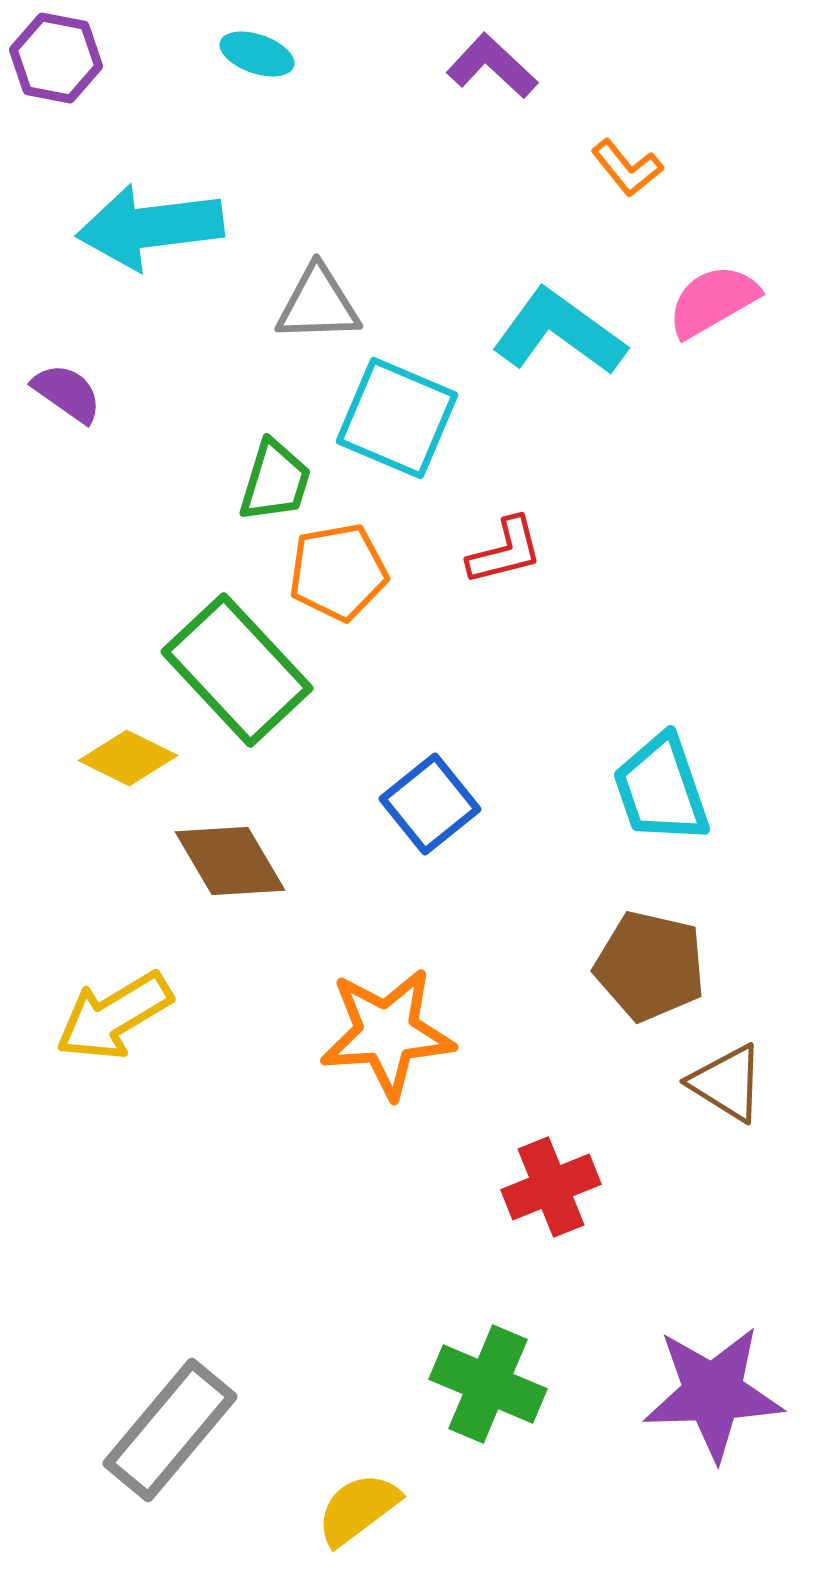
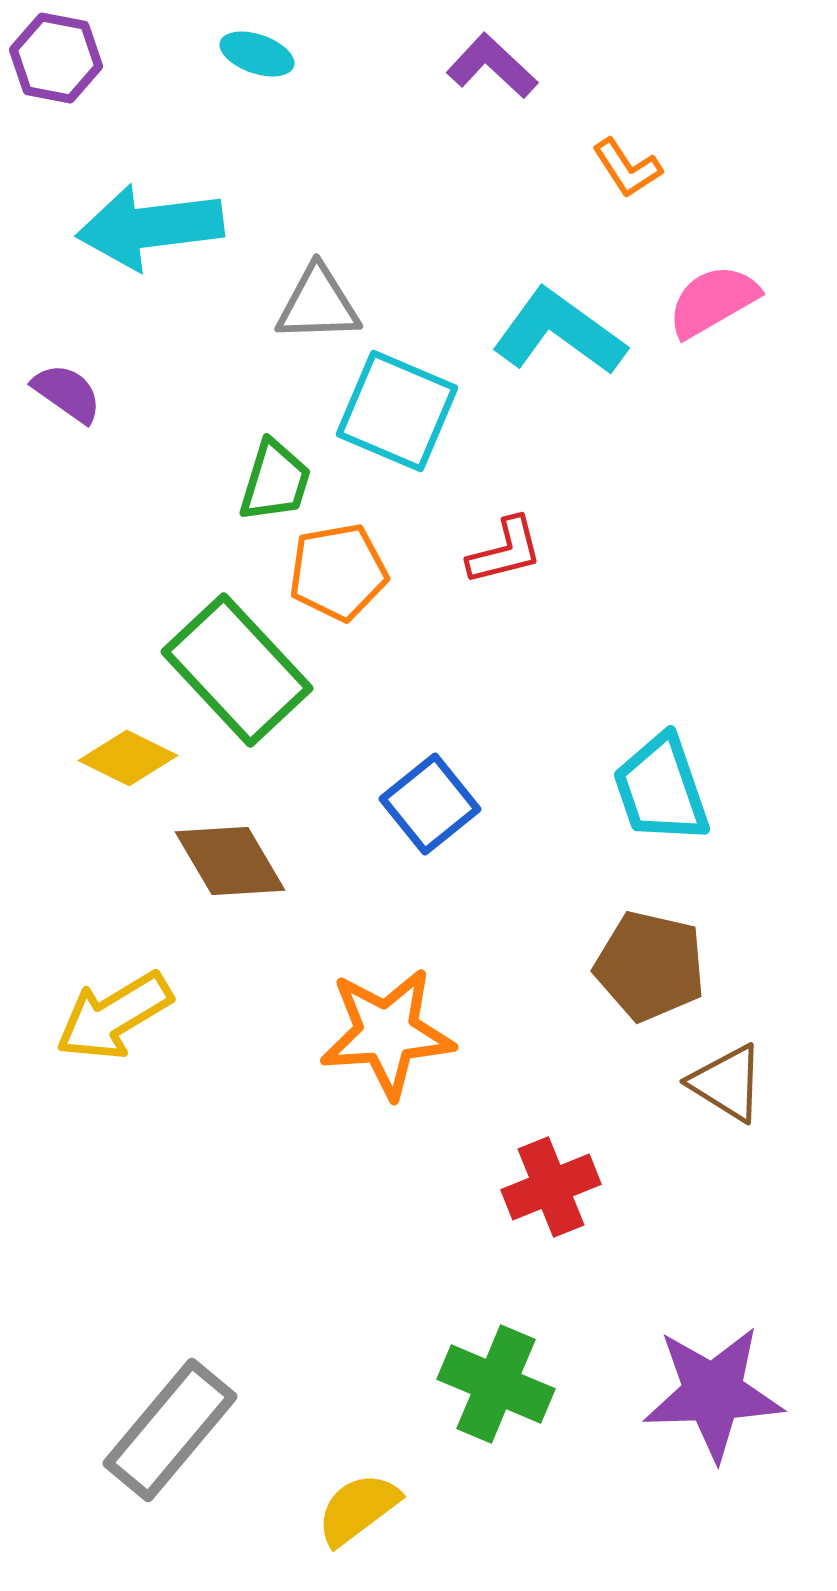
orange L-shape: rotated 6 degrees clockwise
cyan square: moved 7 px up
green cross: moved 8 px right
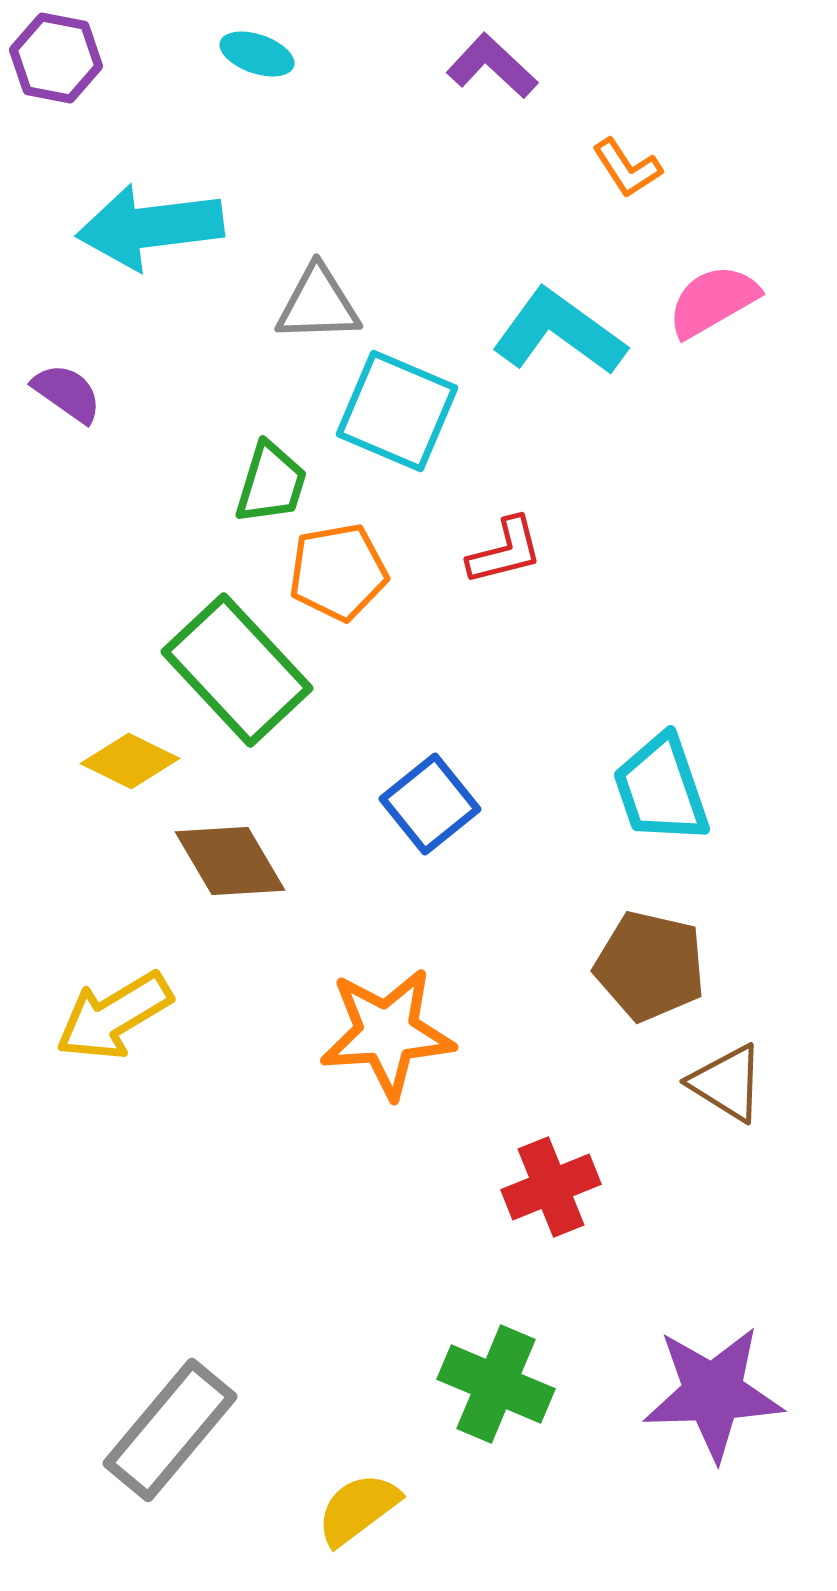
green trapezoid: moved 4 px left, 2 px down
yellow diamond: moved 2 px right, 3 px down
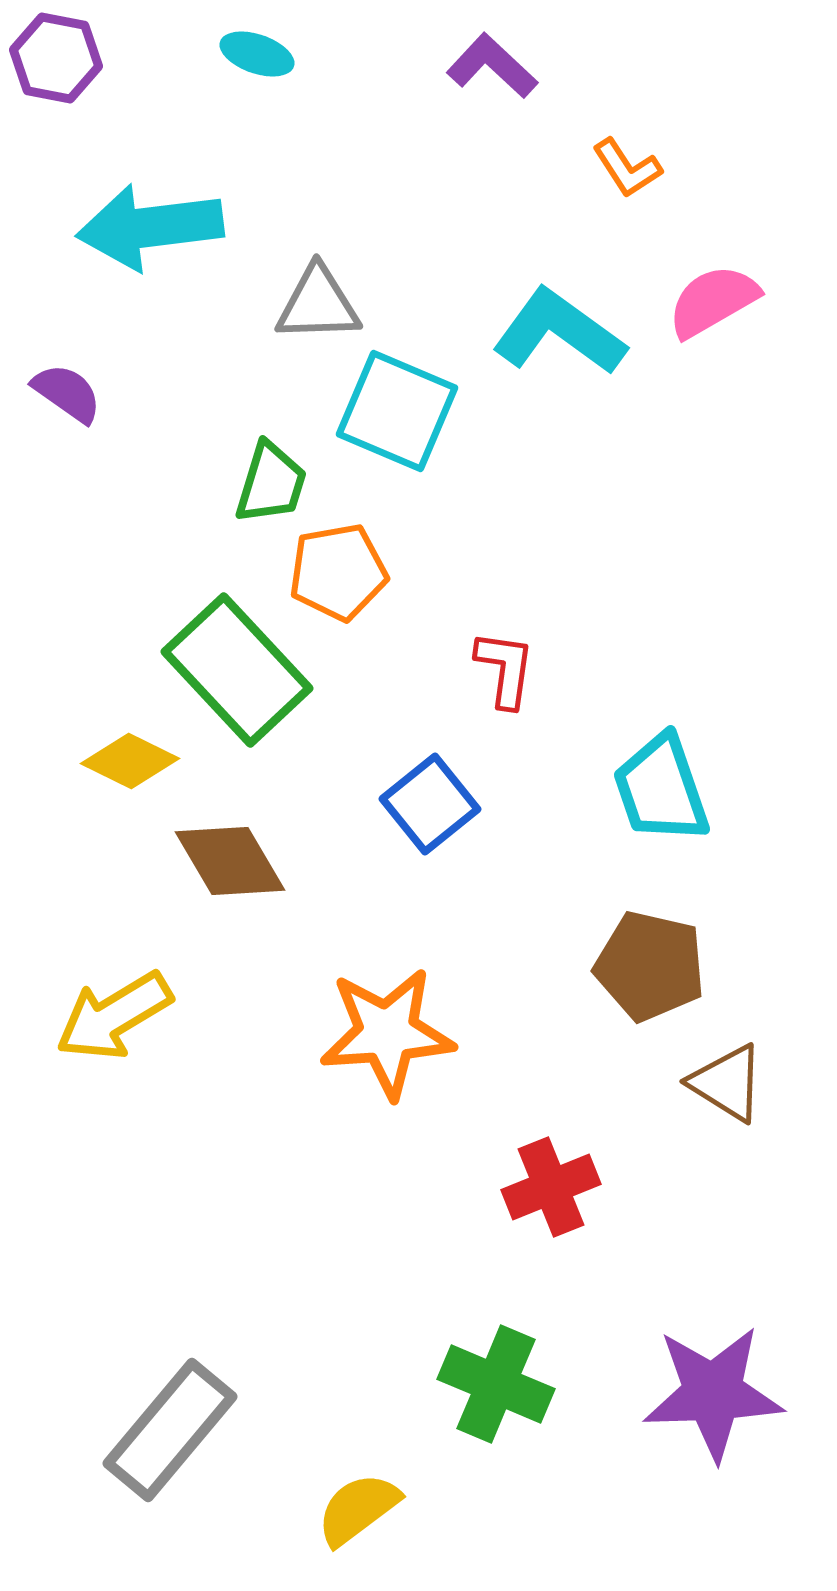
red L-shape: moved 118 px down; rotated 68 degrees counterclockwise
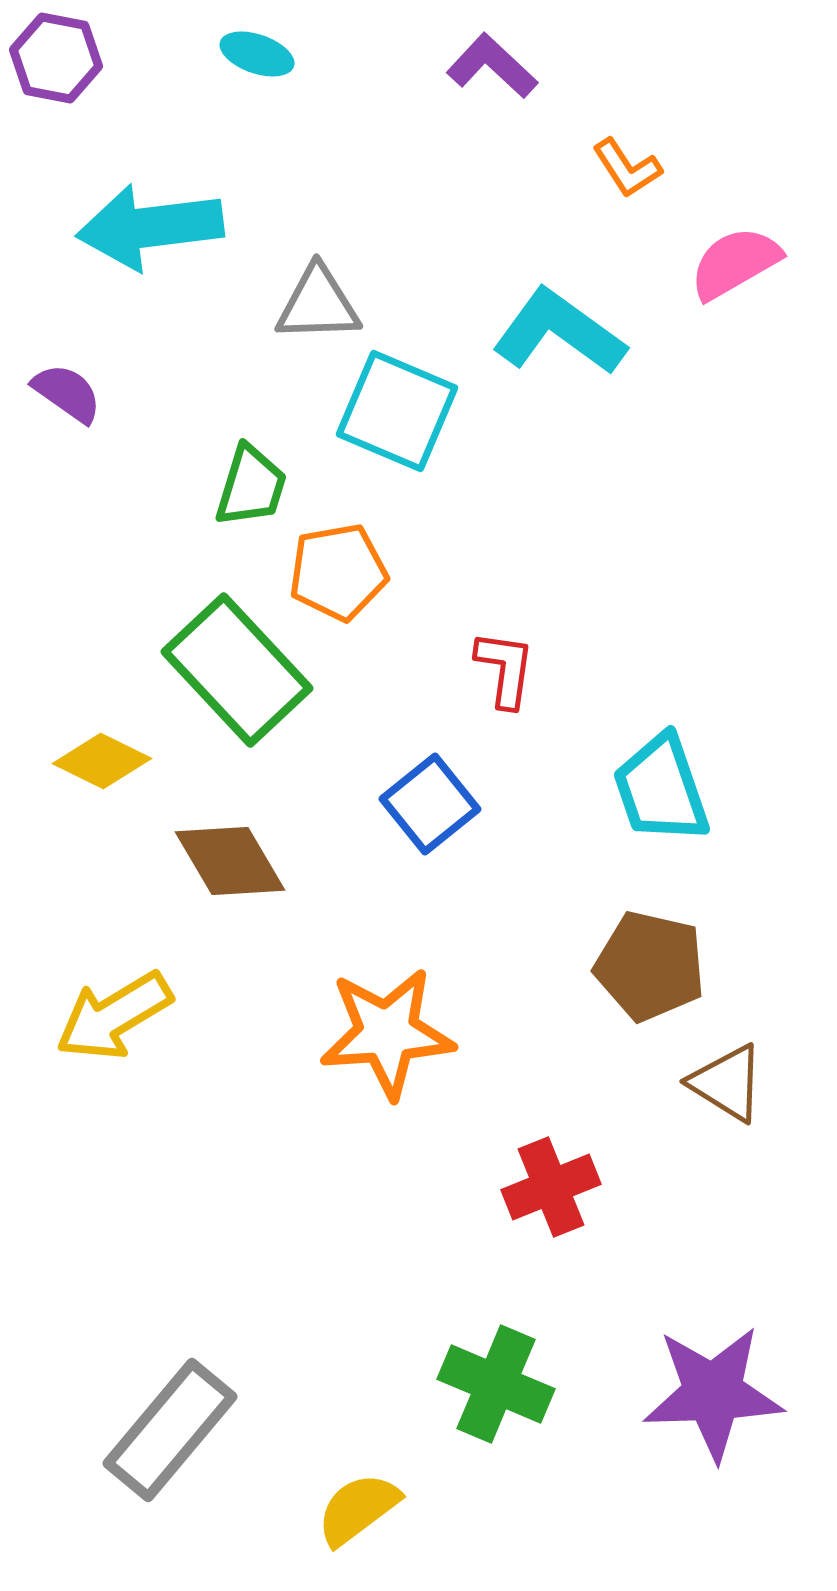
pink semicircle: moved 22 px right, 38 px up
green trapezoid: moved 20 px left, 3 px down
yellow diamond: moved 28 px left
